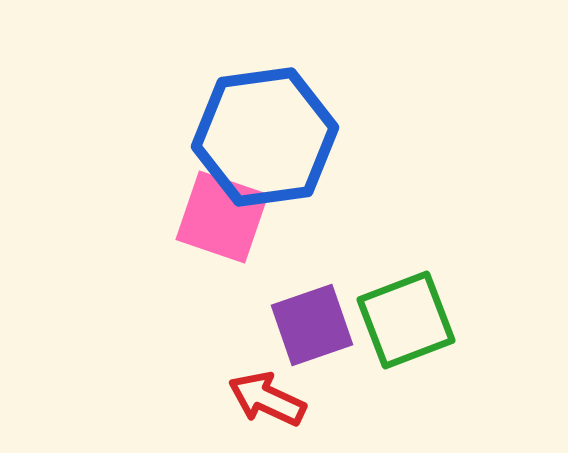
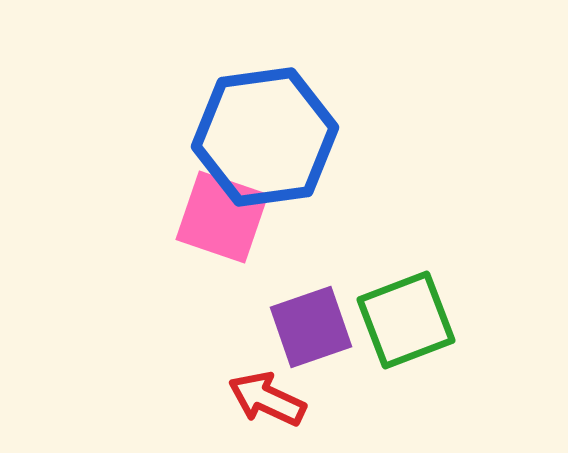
purple square: moved 1 px left, 2 px down
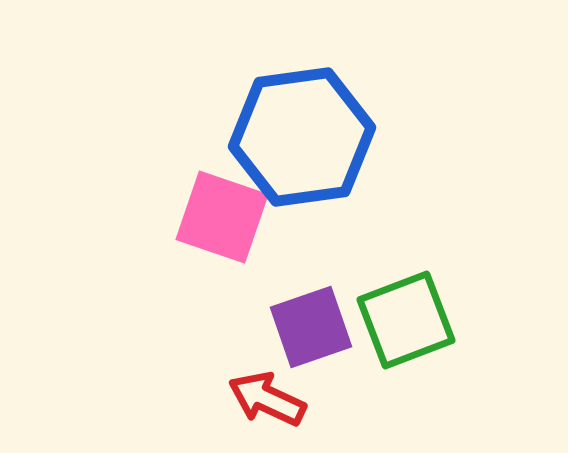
blue hexagon: moved 37 px right
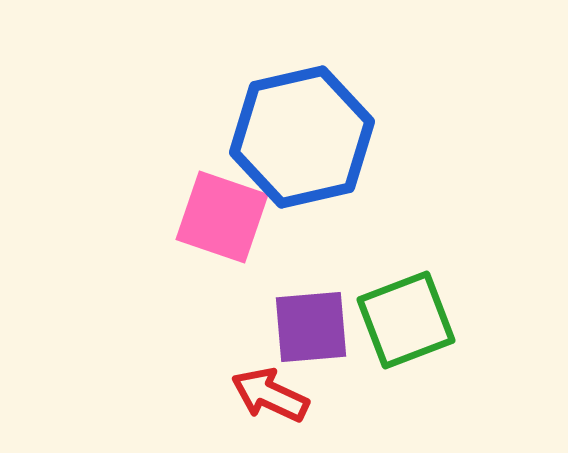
blue hexagon: rotated 5 degrees counterclockwise
purple square: rotated 14 degrees clockwise
red arrow: moved 3 px right, 4 px up
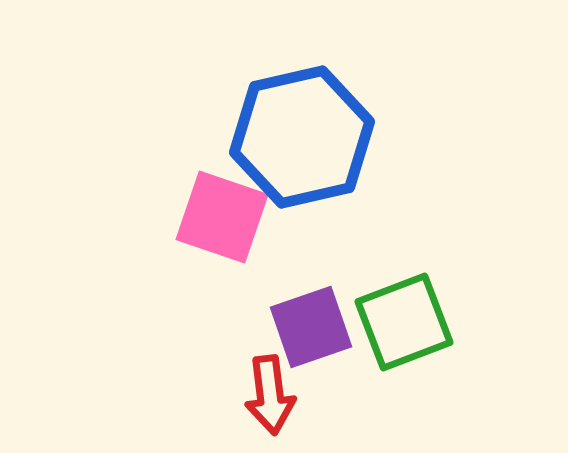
green square: moved 2 px left, 2 px down
purple square: rotated 14 degrees counterclockwise
red arrow: rotated 122 degrees counterclockwise
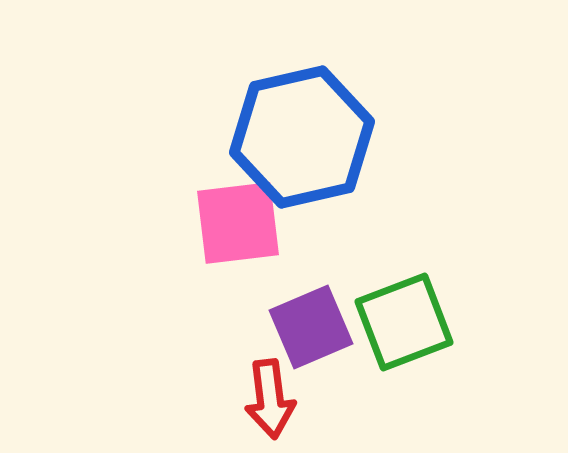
pink square: moved 16 px right, 6 px down; rotated 26 degrees counterclockwise
purple square: rotated 4 degrees counterclockwise
red arrow: moved 4 px down
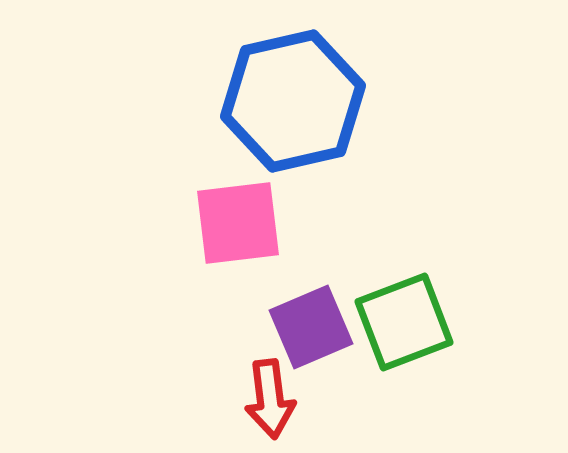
blue hexagon: moved 9 px left, 36 px up
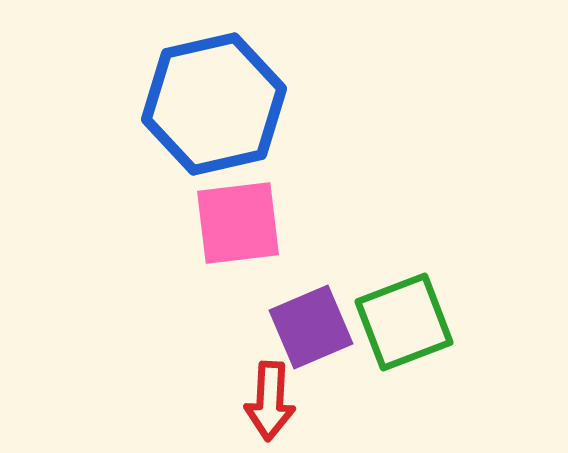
blue hexagon: moved 79 px left, 3 px down
red arrow: moved 2 px down; rotated 10 degrees clockwise
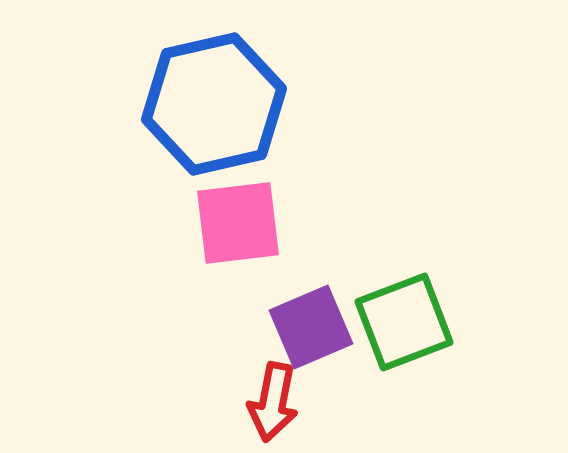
red arrow: moved 3 px right, 1 px down; rotated 8 degrees clockwise
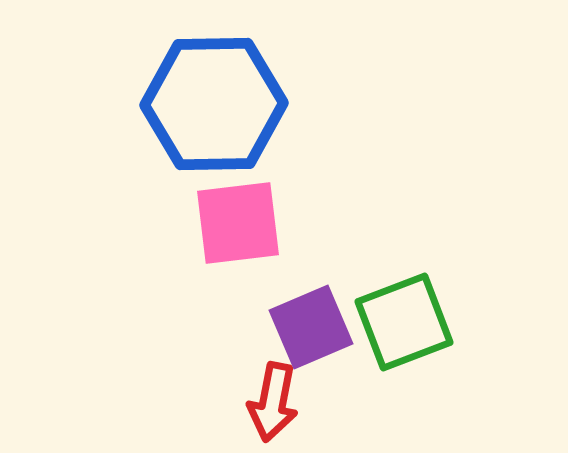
blue hexagon: rotated 12 degrees clockwise
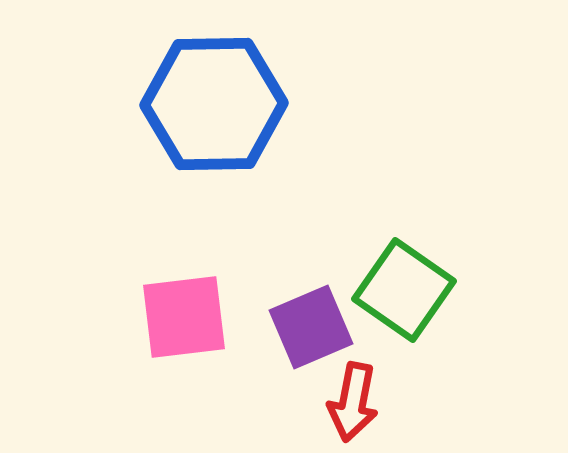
pink square: moved 54 px left, 94 px down
green square: moved 32 px up; rotated 34 degrees counterclockwise
red arrow: moved 80 px right
